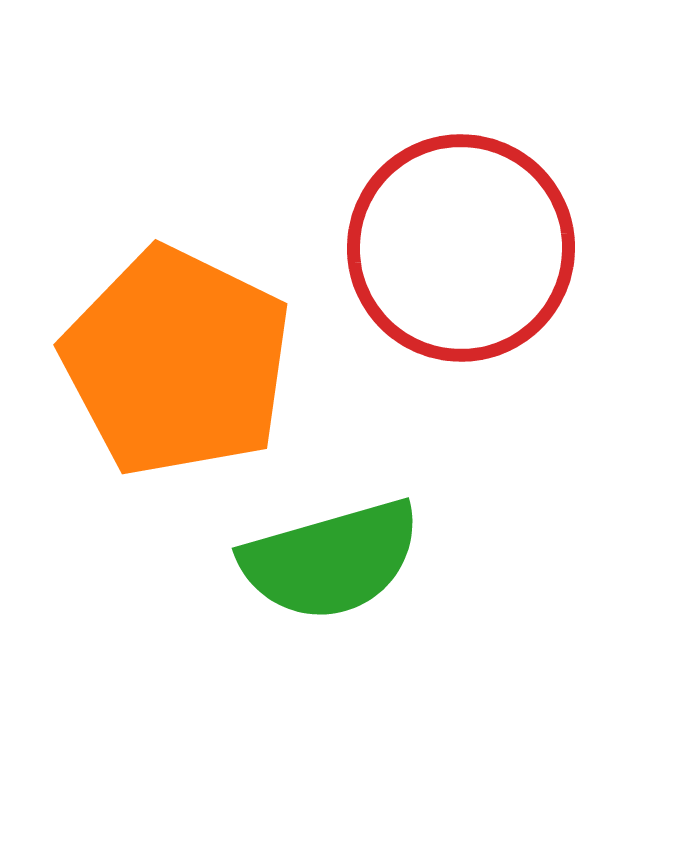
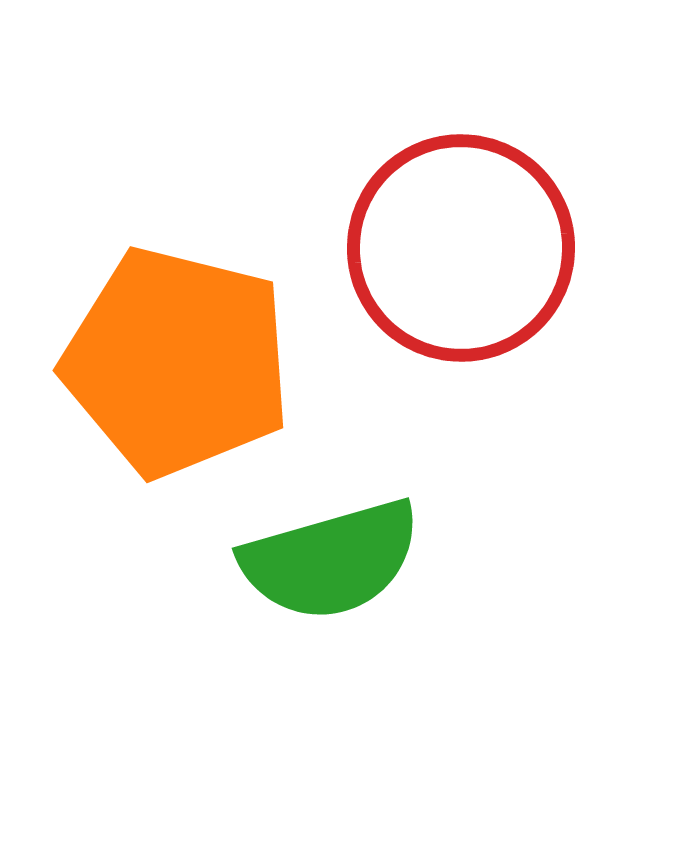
orange pentagon: rotated 12 degrees counterclockwise
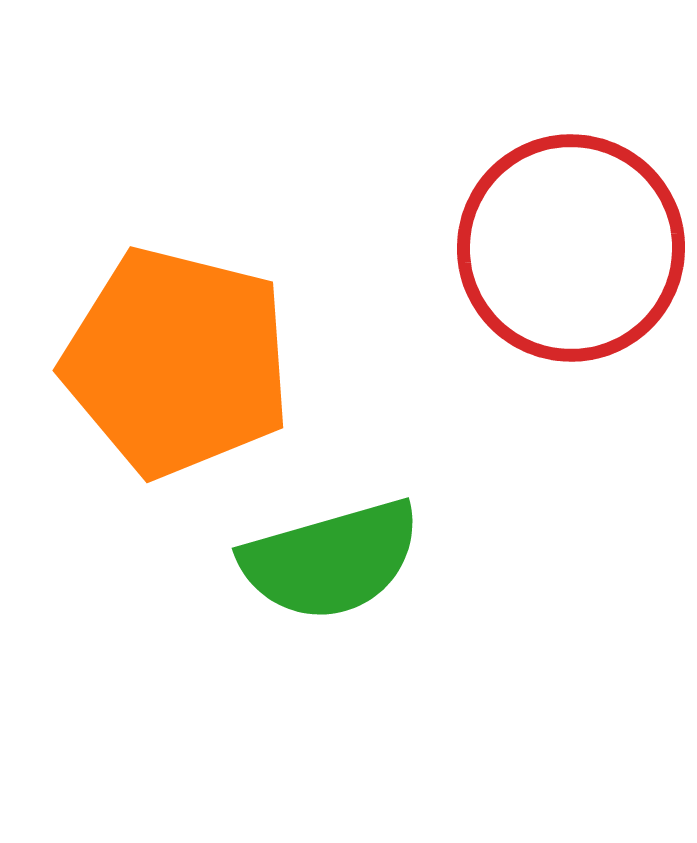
red circle: moved 110 px right
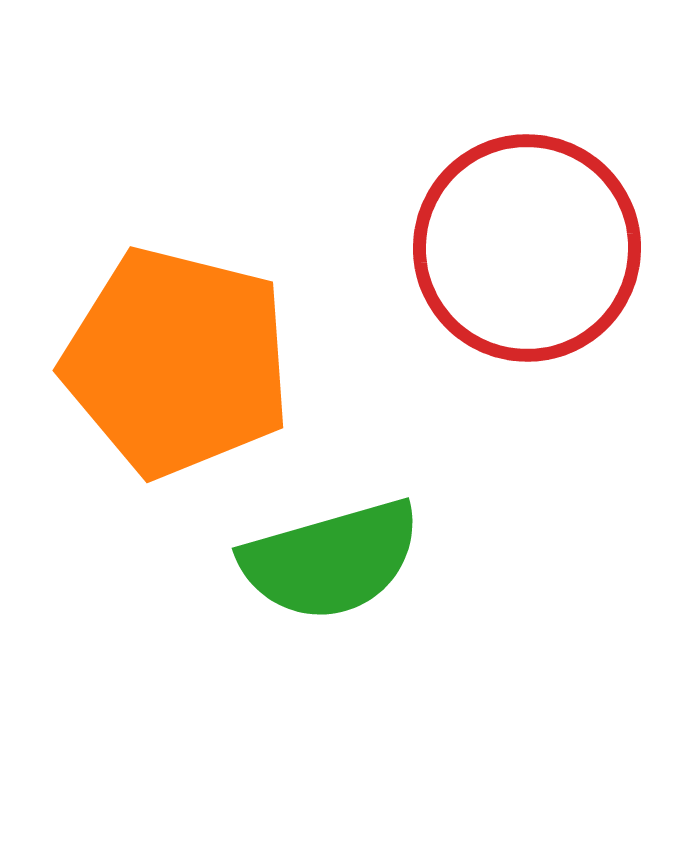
red circle: moved 44 px left
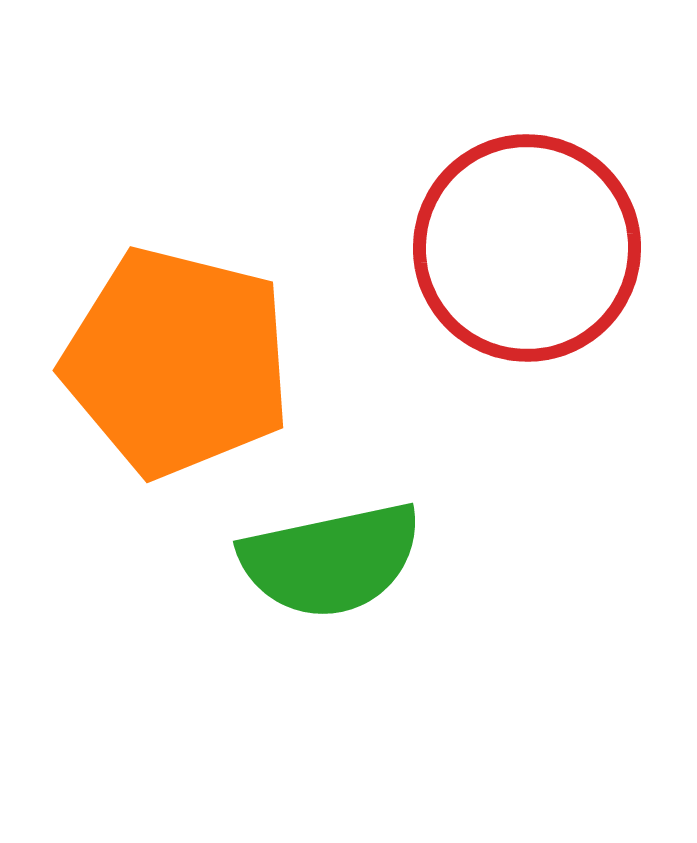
green semicircle: rotated 4 degrees clockwise
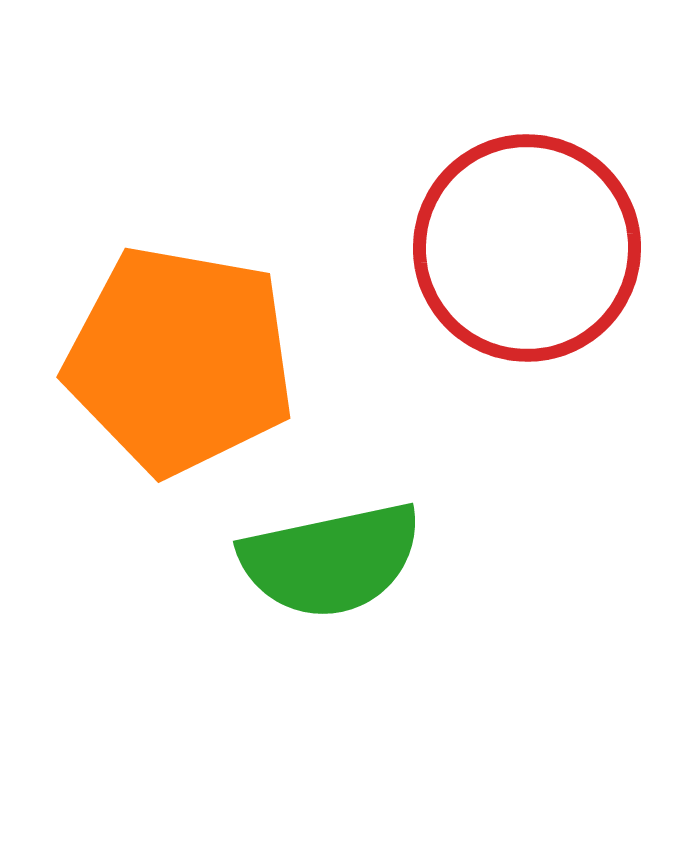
orange pentagon: moved 3 px right, 2 px up; rotated 4 degrees counterclockwise
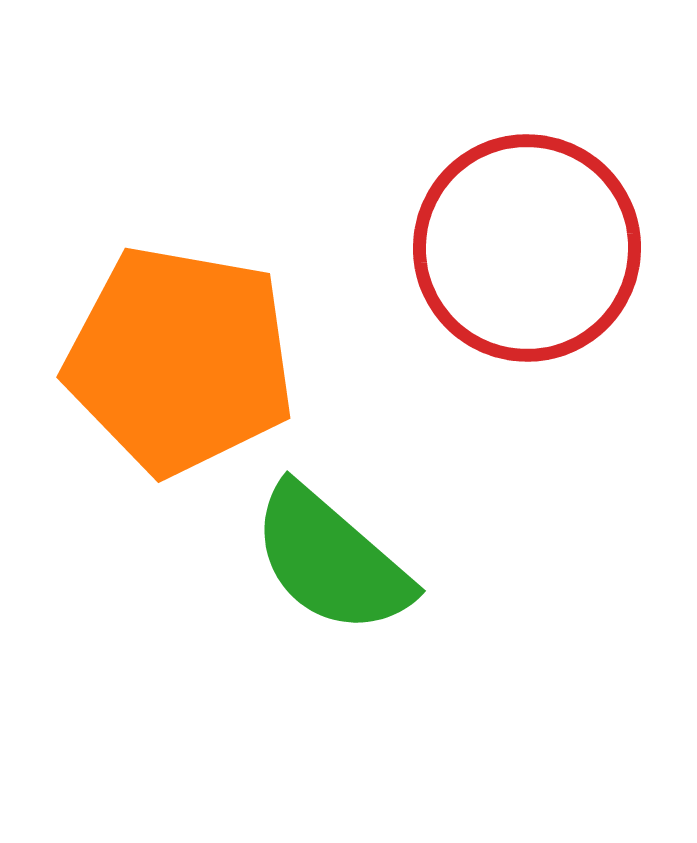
green semicircle: rotated 53 degrees clockwise
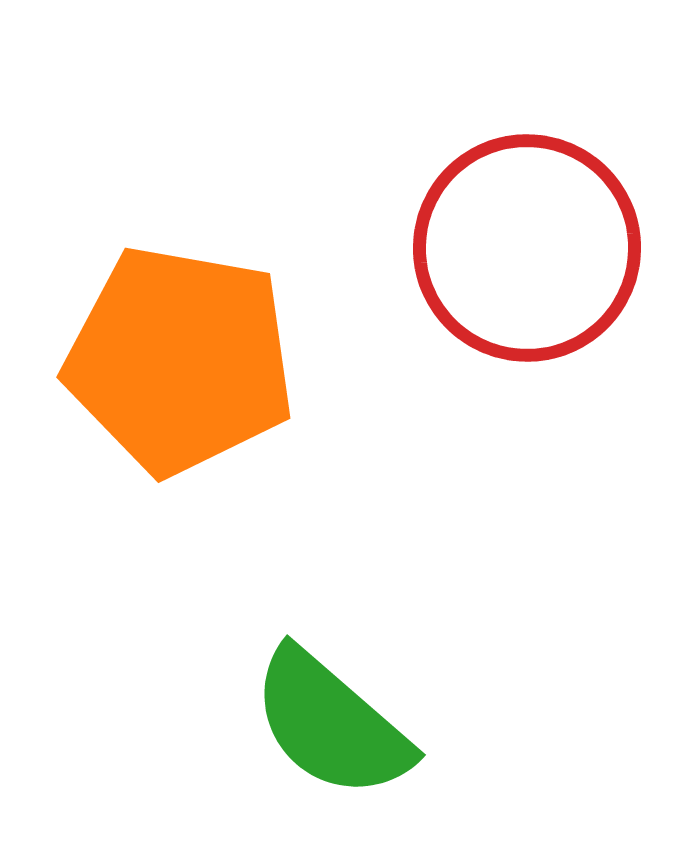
green semicircle: moved 164 px down
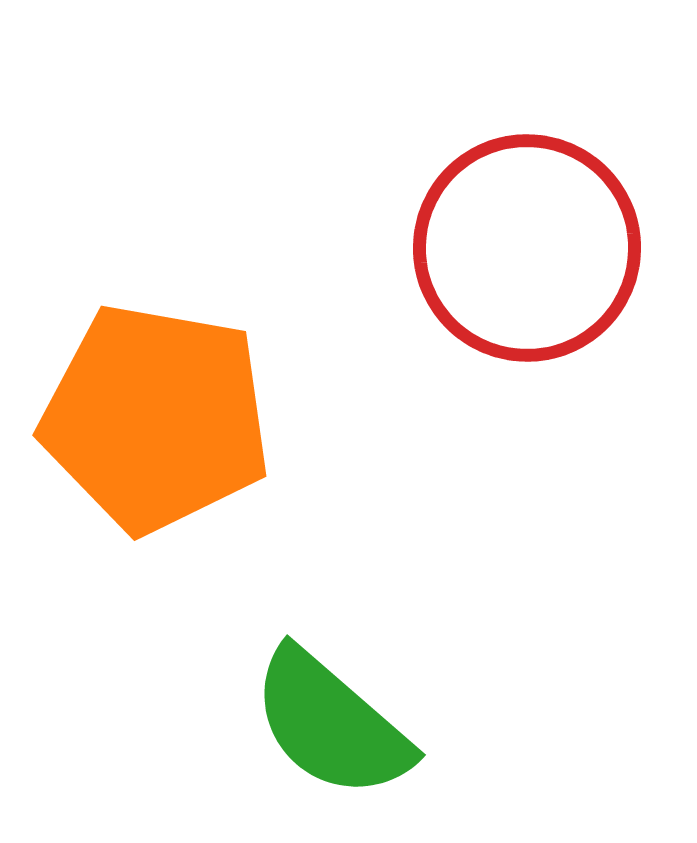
orange pentagon: moved 24 px left, 58 px down
